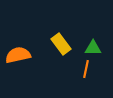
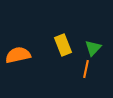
yellow rectangle: moved 2 px right, 1 px down; rotated 15 degrees clockwise
green triangle: rotated 48 degrees counterclockwise
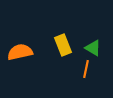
green triangle: rotated 42 degrees counterclockwise
orange semicircle: moved 2 px right, 3 px up
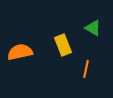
green triangle: moved 20 px up
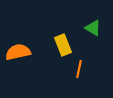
orange semicircle: moved 2 px left
orange line: moved 7 px left
